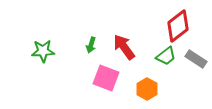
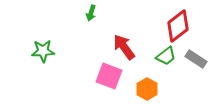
green arrow: moved 32 px up
pink square: moved 3 px right, 2 px up
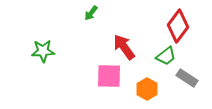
green arrow: rotated 21 degrees clockwise
red diamond: rotated 16 degrees counterclockwise
gray rectangle: moved 9 px left, 19 px down
pink square: rotated 20 degrees counterclockwise
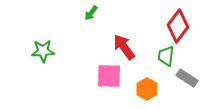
green trapezoid: rotated 135 degrees clockwise
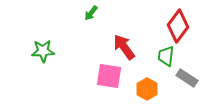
pink square: rotated 8 degrees clockwise
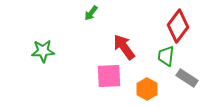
pink square: rotated 12 degrees counterclockwise
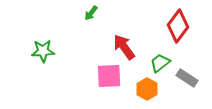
green trapezoid: moved 6 px left, 7 px down; rotated 45 degrees clockwise
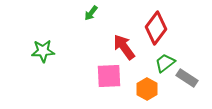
red diamond: moved 22 px left, 2 px down
green trapezoid: moved 5 px right
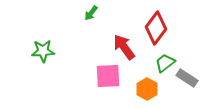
pink square: moved 1 px left
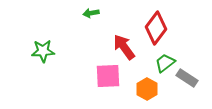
green arrow: rotated 42 degrees clockwise
